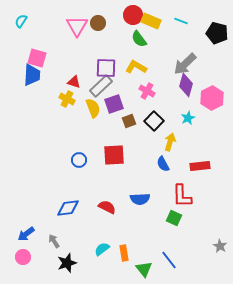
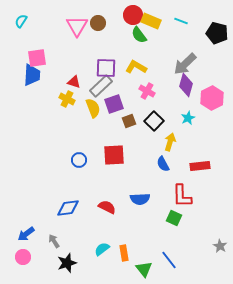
green semicircle at (139, 39): moved 4 px up
pink square at (37, 58): rotated 24 degrees counterclockwise
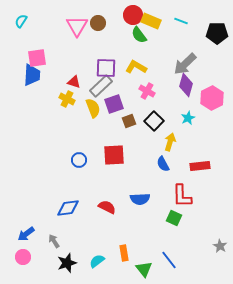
black pentagon at (217, 33): rotated 15 degrees counterclockwise
cyan semicircle at (102, 249): moved 5 px left, 12 px down
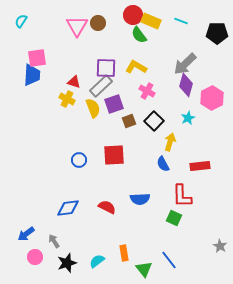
pink circle at (23, 257): moved 12 px right
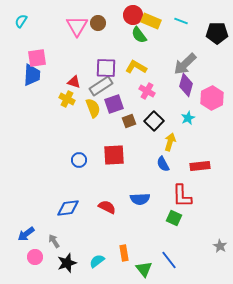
gray rectangle at (101, 86): rotated 10 degrees clockwise
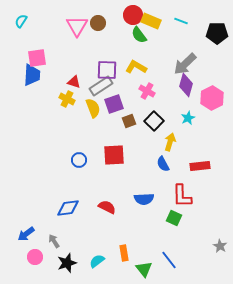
purple square at (106, 68): moved 1 px right, 2 px down
blue semicircle at (140, 199): moved 4 px right
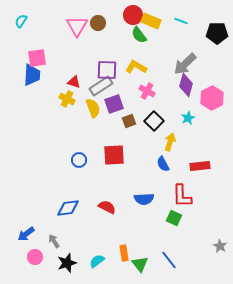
green triangle at (144, 269): moved 4 px left, 5 px up
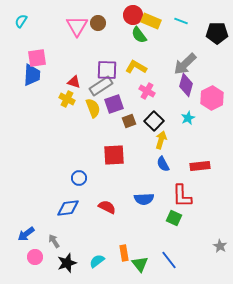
yellow arrow at (170, 142): moved 9 px left, 2 px up
blue circle at (79, 160): moved 18 px down
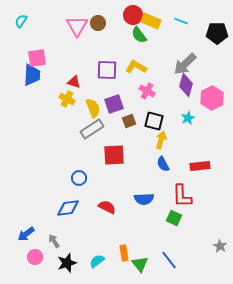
gray rectangle at (101, 86): moved 9 px left, 43 px down
black square at (154, 121): rotated 30 degrees counterclockwise
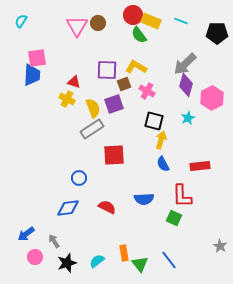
brown square at (129, 121): moved 5 px left, 37 px up
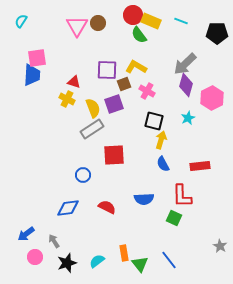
blue circle at (79, 178): moved 4 px right, 3 px up
